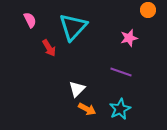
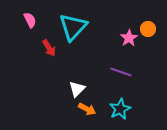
orange circle: moved 19 px down
pink star: rotated 18 degrees counterclockwise
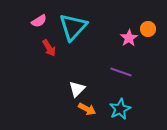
pink semicircle: moved 9 px right, 1 px down; rotated 84 degrees clockwise
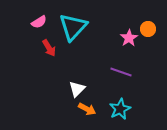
pink semicircle: moved 1 px down
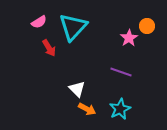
orange circle: moved 1 px left, 3 px up
white triangle: rotated 30 degrees counterclockwise
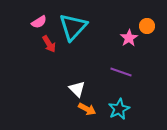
red arrow: moved 4 px up
cyan star: moved 1 px left
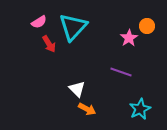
cyan star: moved 21 px right
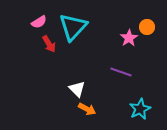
orange circle: moved 1 px down
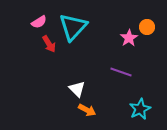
orange arrow: moved 1 px down
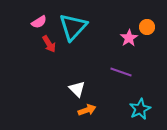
orange arrow: rotated 48 degrees counterclockwise
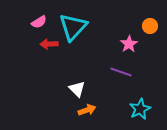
orange circle: moved 3 px right, 1 px up
pink star: moved 6 px down
red arrow: rotated 120 degrees clockwise
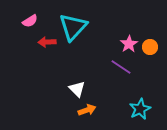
pink semicircle: moved 9 px left, 1 px up
orange circle: moved 21 px down
red arrow: moved 2 px left, 2 px up
purple line: moved 5 px up; rotated 15 degrees clockwise
